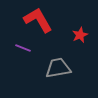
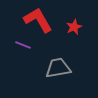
red star: moved 6 px left, 8 px up
purple line: moved 3 px up
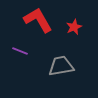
purple line: moved 3 px left, 6 px down
gray trapezoid: moved 3 px right, 2 px up
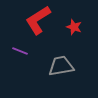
red L-shape: rotated 92 degrees counterclockwise
red star: rotated 28 degrees counterclockwise
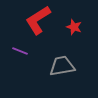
gray trapezoid: moved 1 px right
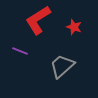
gray trapezoid: rotated 32 degrees counterclockwise
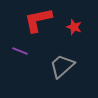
red L-shape: rotated 20 degrees clockwise
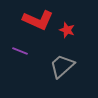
red L-shape: rotated 144 degrees counterclockwise
red star: moved 7 px left, 3 px down
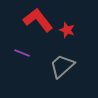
red L-shape: rotated 152 degrees counterclockwise
purple line: moved 2 px right, 2 px down
